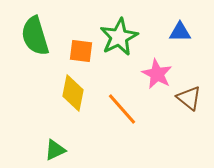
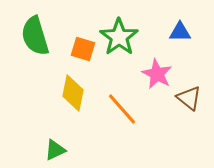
green star: rotated 9 degrees counterclockwise
orange square: moved 2 px right, 2 px up; rotated 10 degrees clockwise
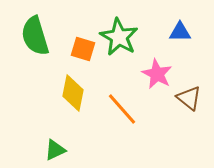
green star: rotated 6 degrees counterclockwise
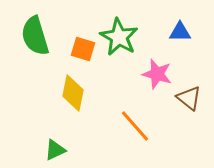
pink star: rotated 12 degrees counterclockwise
orange line: moved 13 px right, 17 px down
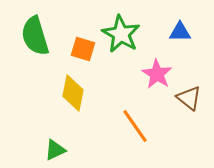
green star: moved 2 px right, 3 px up
pink star: rotated 16 degrees clockwise
orange line: rotated 6 degrees clockwise
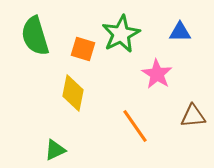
green star: rotated 15 degrees clockwise
brown triangle: moved 4 px right, 18 px down; rotated 44 degrees counterclockwise
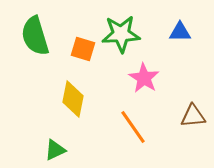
green star: rotated 24 degrees clockwise
pink star: moved 13 px left, 4 px down
yellow diamond: moved 6 px down
orange line: moved 2 px left, 1 px down
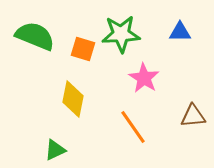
green semicircle: rotated 129 degrees clockwise
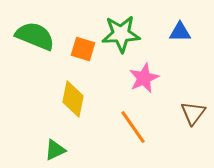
pink star: rotated 16 degrees clockwise
brown triangle: moved 3 px up; rotated 48 degrees counterclockwise
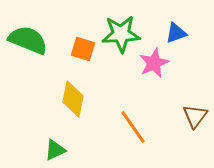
blue triangle: moved 4 px left, 1 px down; rotated 20 degrees counterclockwise
green semicircle: moved 7 px left, 4 px down
pink star: moved 10 px right, 15 px up
brown triangle: moved 2 px right, 3 px down
